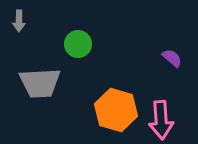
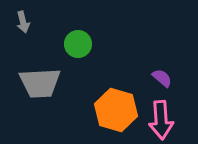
gray arrow: moved 4 px right, 1 px down; rotated 15 degrees counterclockwise
purple semicircle: moved 10 px left, 20 px down
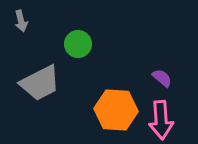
gray arrow: moved 2 px left, 1 px up
gray trapezoid: rotated 24 degrees counterclockwise
orange hexagon: rotated 12 degrees counterclockwise
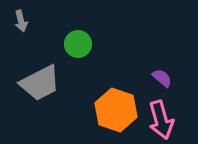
orange hexagon: rotated 15 degrees clockwise
pink arrow: rotated 12 degrees counterclockwise
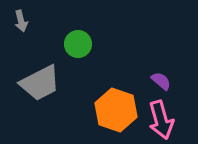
purple semicircle: moved 1 px left, 3 px down
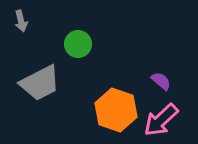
pink arrow: rotated 63 degrees clockwise
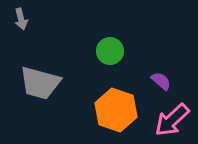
gray arrow: moved 2 px up
green circle: moved 32 px right, 7 px down
gray trapezoid: rotated 42 degrees clockwise
pink arrow: moved 11 px right
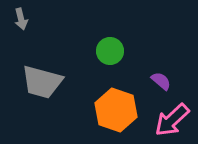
gray trapezoid: moved 2 px right, 1 px up
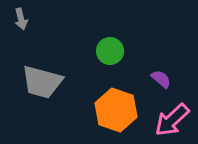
purple semicircle: moved 2 px up
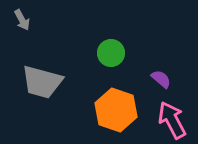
gray arrow: moved 1 px right, 1 px down; rotated 15 degrees counterclockwise
green circle: moved 1 px right, 2 px down
pink arrow: rotated 105 degrees clockwise
